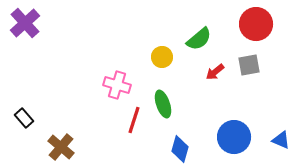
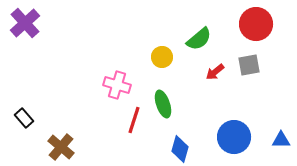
blue triangle: rotated 24 degrees counterclockwise
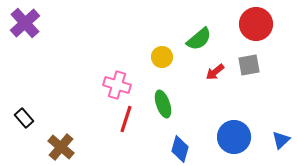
red line: moved 8 px left, 1 px up
blue triangle: rotated 42 degrees counterclockwise
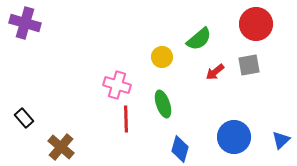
purple cross: rotated 32 degrees counterclockwise
red line: rotated 20 degrees counterclockwise
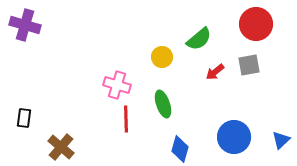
purple cross: moved 2 px down
black rectangle: rotated 48 degrees clockwise
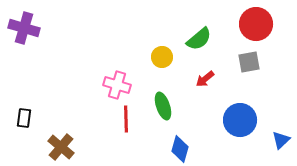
purple cross: moved 1 px left, 3 px down
gray square: moved 3 px up
red arrow: moved 10 px left, 7 px down
green ellipse: moved 2 px down
blue circle: moved 6 px right, 17 px up
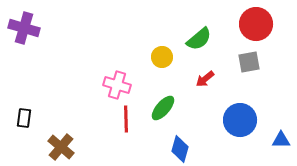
green ellipse: moved 2 px down; rotated 60 degrees clockwise
blue triangle: rotated 42 degrees clockwise
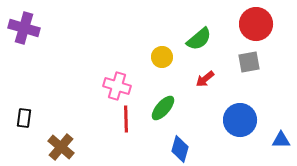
pink cross: moved 1 px down
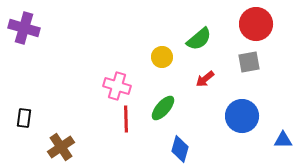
blue circle: moved 2 px right, 4 px up
blue triangle: moved 2 px right
brown cross: rotated 16 degrees clockwise
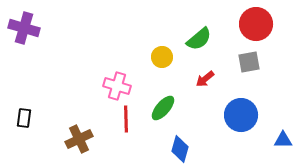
blue circle: moved 1 px left, 1 px up
brown cross: moved 18 px right, 8 px up; rotated 8 degrees clockwise
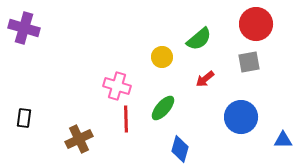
blue circle: moved 2 px down
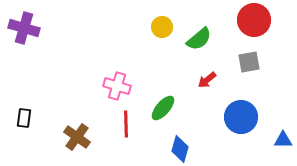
red circle: moved 2 px left, 4 px up
yellow circle: moved 30 px up
red arrow: moved 2 px right, 1 px down
red line: moved 5 px down
brown cross: moved 2 px left, 2 px up; rotated 28 degrees counterclockwise
